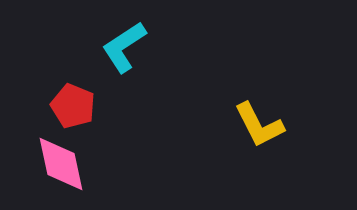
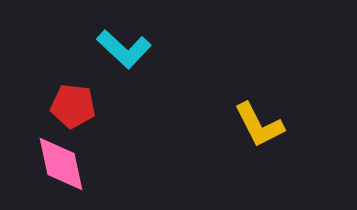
cyan L-shape: moved 2 px down; rotated 104 degrees counterclockwise
red pentagon: rotated 15 degrees counterclockwise
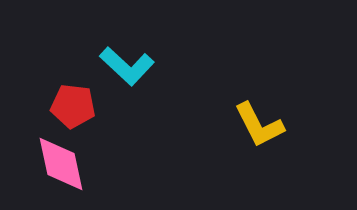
cyan L-shape: moved 3 px right, 17 px down
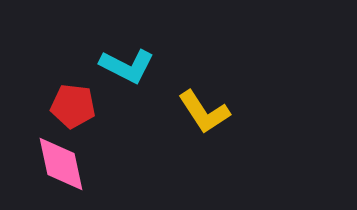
cyan L-shape: rotated 16 degrees counterclockwise
yellow L-shape: moved 55 px left, 13 px up; rotated 6 degrees counterclockwise
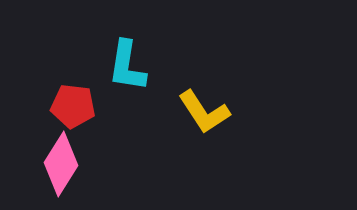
cyan L-shape: rotated 72 degrees clockwise
pink diamond: rotated 44 degrees clockwise
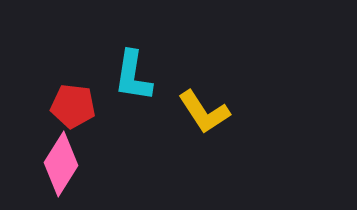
cyan L-shape: moved 6 px right, 10 px down
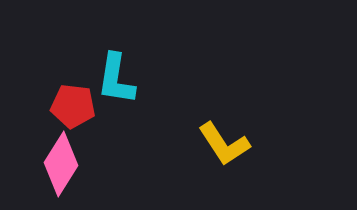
cyan L-shape: moved 17 px left, 3 px down
yellow L-shape: moved 20 px right, 32 px down
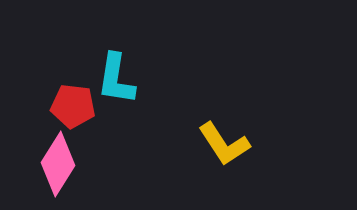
pink diamond: moved 3 px left
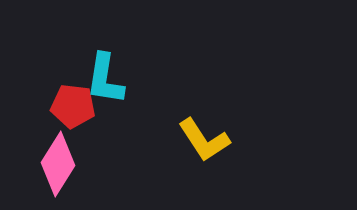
cyan L-shape: moved 11 px left
yellow L-shape: moved 20 px left, 4 px up
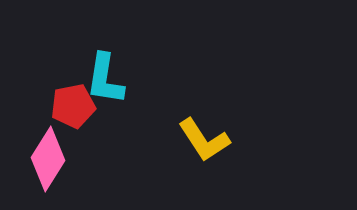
red pentagon: rotated 18 degrees counterclockwise
pink diamond: moved 10 px left, 5 px up
